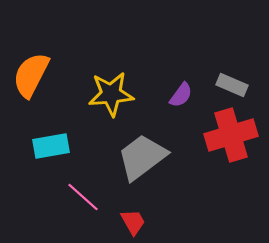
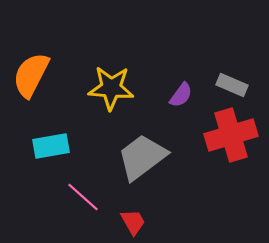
yellow star: moved 6 px up; rotated 9 degrees clockwise
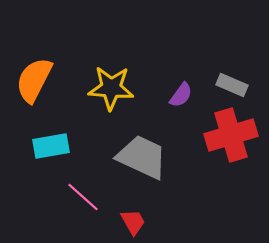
orange semicircle: moved 3 px right, 5 px down
gray trapezoid: rotated 62 degrees clockwise
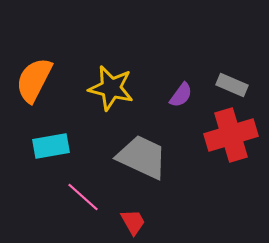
yellow star: rotated 9 degrees clockwise
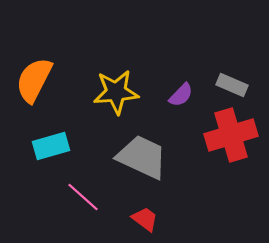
yellow star: moved 5 px right, 4 px down; rotated 18 degrees counterclockwise
purple semicircle: rotated 8 degrees clockwise
cyan rectangle: rotated 6 degrees counterclockwise
red trapezoid: moved 12 px right, 3 px up; rotated 24 degrees counterclockwise
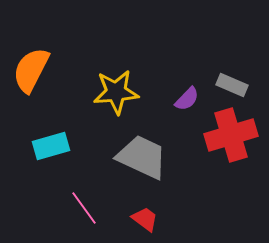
orange semicircle: moved 3 px left, 10 px up
purple semicircle: moved 6 px right, 4 px down
pink line: moved 1 px right, 11 px down; rotated 12 degrees clockwise
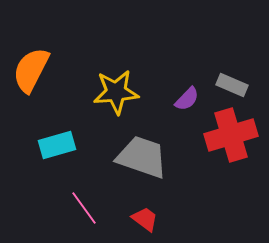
cyan rectangle: moved 6 px right, 1 px up
gray trapezoid: rotated 6 degrees counterclockwise
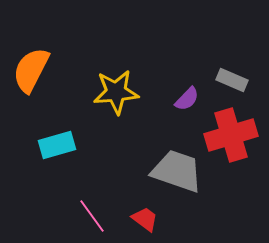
gray rectangle: moved 5 px up
gray trapezoid: moved 35 px right, 14 px down
pink line: moved 8 px right, 8 px down
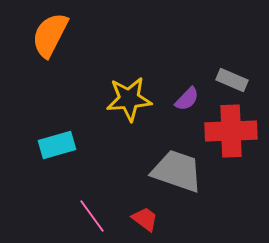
orange semicircle: moved 19 px right, 35 px up
yellow star: moved 13 px right, 7 px down
red cross: moved 4 px up; rotated 15 degrees clockwise
